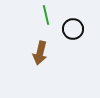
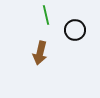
black circle: moved 2 px right, 1 px down
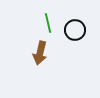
green line: moved 2 px right, 8 px down
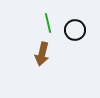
brown arrow: moved 2 px right, 1 px down
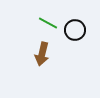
green line: rotated 48 degrees counterclockwise
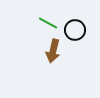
brown arrow: moved 11 px right, 3 px up
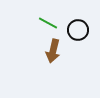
black circle: moved 3 px right
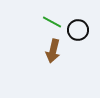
green line: moved 4 px right, 1 px up
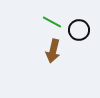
black circle: moved 1 px right
